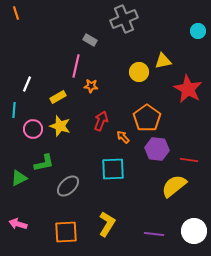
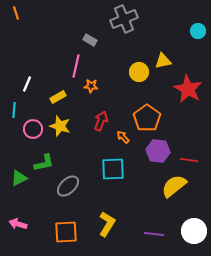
purple hexagon: moved 1 px right, 2 px down
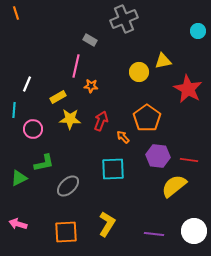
yellow star: moved 10 px right, 7 px up; rotated 15 degrees counterclockwise
purple hexagon: moved 5 px down
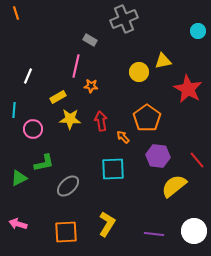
white line: moved 1 px right, 8 px up
red arrow: rotated 30 degrees counterclockwise
red line: moved 8 px right; rotated 42 degrees clockwise
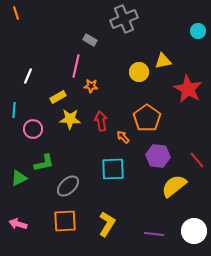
orange square: moved 1 px left, 11 px up
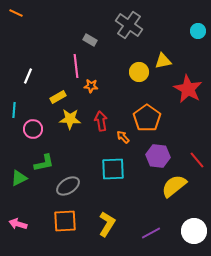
orange line: rotated 48 degrees counterclockwise
gray cross: moved 5 px right, 6 px down; rotated 32 degrees counterclockwise
pink line: rotated 20 degrees counterclockwise
gray ellipse: rotated 10 degrees clockwise
purple line: moved 3 px left, 1 px up; rotated 36 degrees counterclockwise
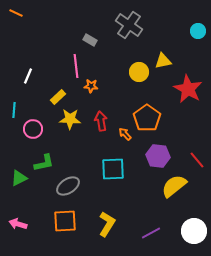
yellow rectangle: rotated 14 degrees counterclockwise
orange arrow: moved 2 px right, 3 px up
